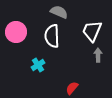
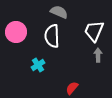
white trapezoid: moved 2 px right
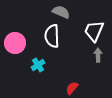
gray semicircle: moved 2 px right
pink circle: moved 1 px left, 11 px down
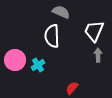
pink circle: moved 17 px down
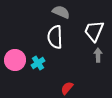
white semicircle: moved 3 px right, 1 px down
cyan cross: moved 2 px up
red semicircle: moved 5 px left
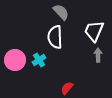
gray semicircle: rotated 24 degrees clockwise
cyan cross: moved 1 px right, 3 px up
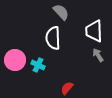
white trapezoid: rotated 25 degrees counterclockwise
white semicircle: moved 2 px left, 1 px down
gray arrow: rotated 32 degrees counterclockwise
cyan cross: moved 1 px left, 5 px down; rotated 32 degrees counterclockwise
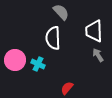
cyan cross: moved 1 px up
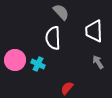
gray arrow: moved 7 px down
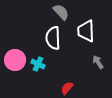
white trapezoid: moved 8 px left
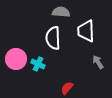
gray semicircle: rotated 42 degrees counterclockwise
pink circle: moved 1 px right, 1 px up
